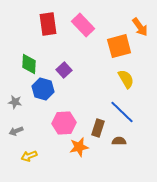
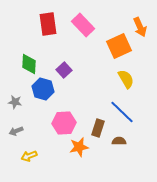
orange arrow: rotated 12 degrees clockwise
orange square: rotated 10 degrees counterclockwise
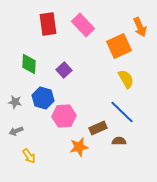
blue hexagon: moved 9 px down
pink hexagon: moved 7 px up
brown rectangle: rotated 48 degrees clockwise
yellow arrow: rotated 105 degrees counterclockwise
